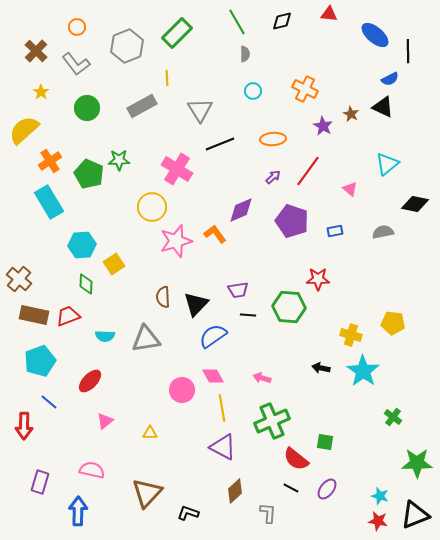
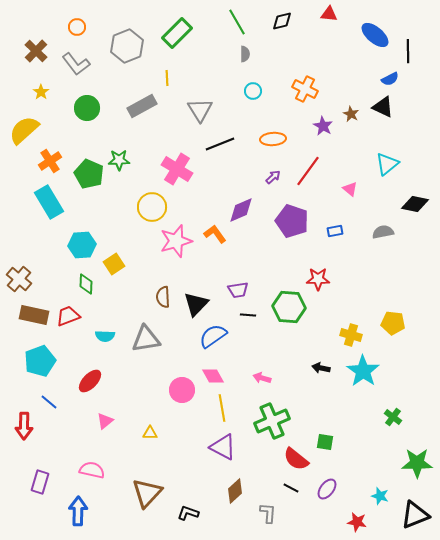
red star at (378, 521): moved 21 px left, 1 px down
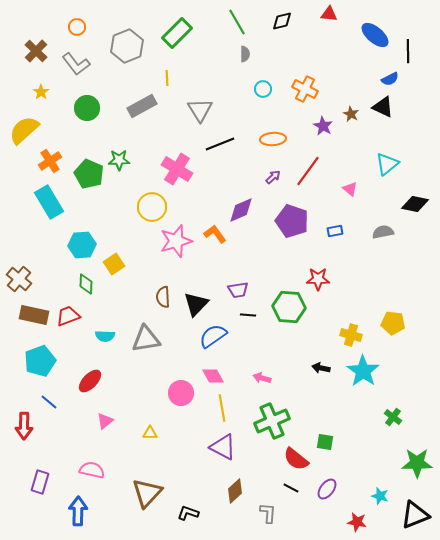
cyan circle at (253, 91): moved 10 px right, 2 px up
pink circle at (182, 390): moved 1 px left, 3 px down
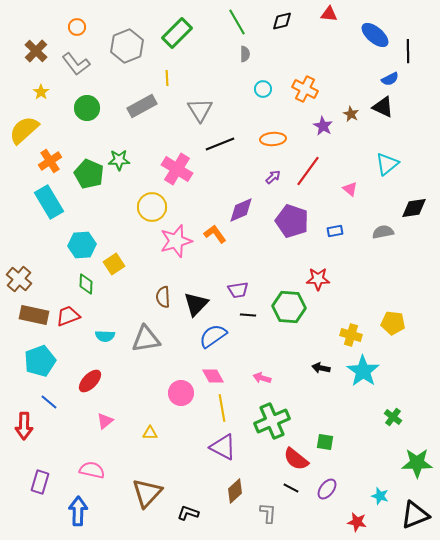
black diamond at (415, 204): moved 1 px left, 4 px down; rotated 20 degrees counterclockwise
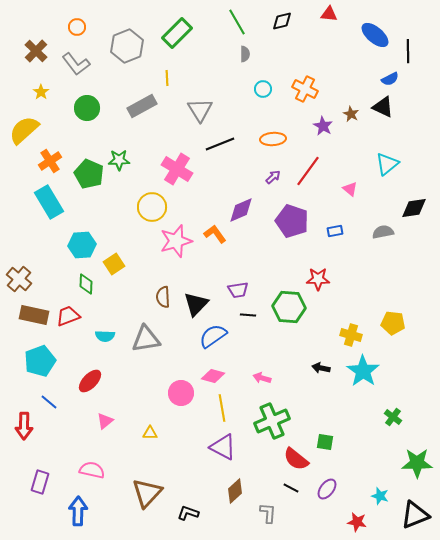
pink diamond at (213, 376): rotated 45 degrees counterclockwise
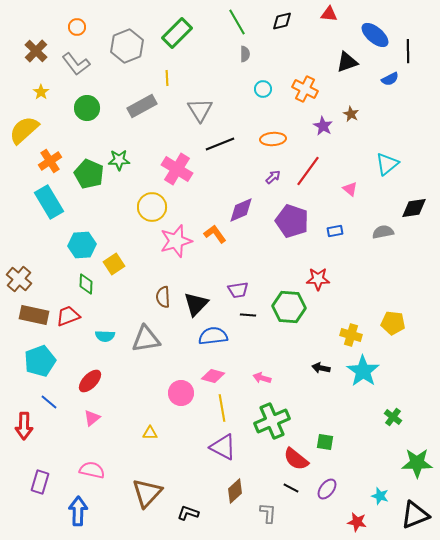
black triangle at (383, 107): moved 36 px left, 45 px up; rotated 45 degrees counterclockwise
blue semicircle at (213, 336): rotated 28 degrees clockwise
pink triangle at (105, 421): moved 13 px left, 3 px up
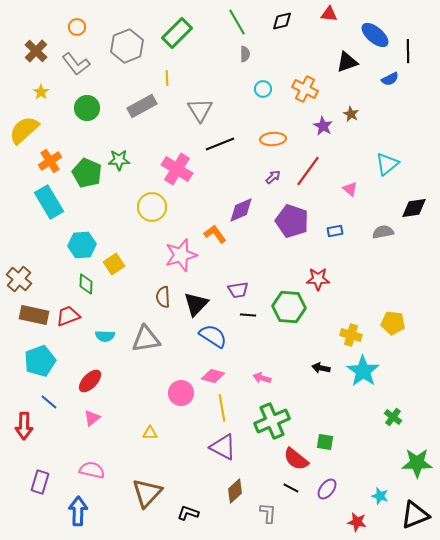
green pentagon at (89, 174): moved 2 px left, 1 px up
pink star at (176, 241): moved 5 px right, 14 px down
blue semicircle at (213, 336): rotated 40 degrees clockwise
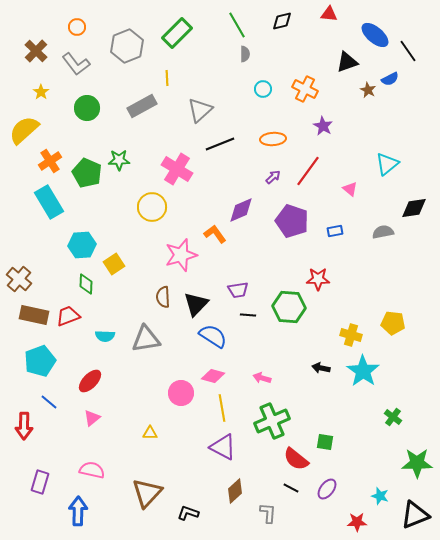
green line at (237, 22): moved 3 px down
black line at (408, 51): rotated 35 degrees counterclockwise
gray triangle at (200, 110): rotated 20 degrees clockwise
brown star at (351, 114): moved 17 px right, 24 px up
red star at (357, 522): rotated 12 degrees counterclockwise
